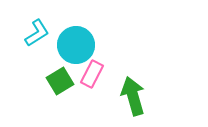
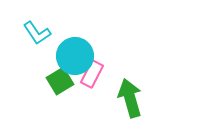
cyan L-shape: rotated 88 degrees clockwise
cyan circle: moved 1 px left, 11 px down
green arrow: moved 3 px left, 2 px down
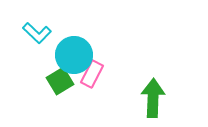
cyan L-shape: rotated 12 degrees counterclockwise
cyan circle: moved 1 px left, 1 px up
green arrow: moved 23 px right; rotated 18 degrees clockwise
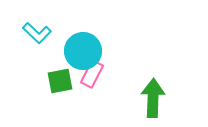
cyan circle: moved 9 px right, 4 px up
green square: rotated 20 degrees clockwise
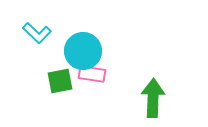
pink rectangle: rotated 72 degrees clockwise
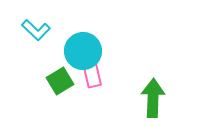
cyan L-shape: moved 1 px left, 3 px up
pink rectangle: rotated 68 degrees clockwise
green square: rotated 20 degrees counterclockwise
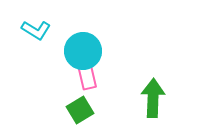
cyan L-shape: rotated 12 degrees counterclockwise
pink rectangle: moved 5 px left, 2 px down
green square: moved 20 px right, 29 px down
